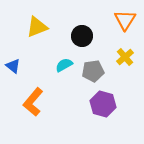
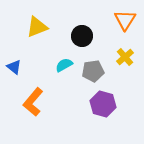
blue triangle: moved 1 px right, 1 px down
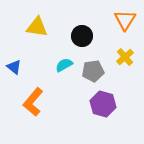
yellow triangle: rotated 30 degrees clockwise
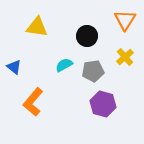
black circle: moved 5 px right
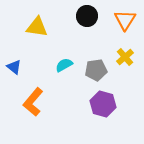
black circle: moved 20 px up
gray pentagon: moved 3 px right, 1 px up
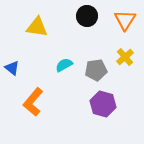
blue triangle: moved 2 px left, 1 px down
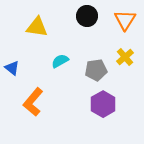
cyan semicircle: moved 4 px left, 4 px up
purple hexagon: rotated 15 degrees clockwise
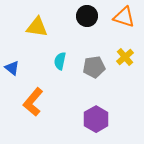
orange triangle: moved 1 px left, 3 px up; rotated 45 degrees counterclockwise
cyan semicircle: rotated 48 degrees counterclockwise
gray pentagon: moved 2 px left, 3 px up
purple hexagon: moved 7 px left, 15 px down
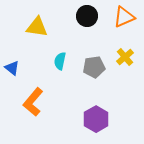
orange triangle: rotated 40 degrees counterclockwise
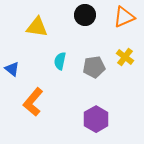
black circle: moved 2 px left, 1 px up
yellow cross: rotated 12 degrees counterclockwise
blue triangle: moved 1 px down
